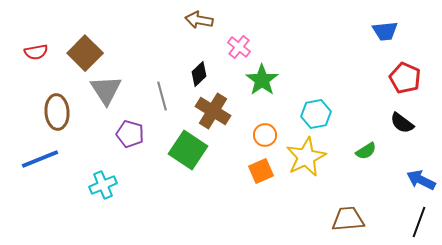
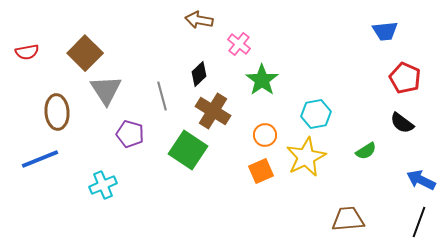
pink cross: moved 3 px up
red semicircle: moved 9 px left
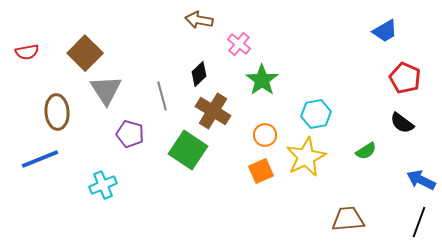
blue trapezoid: rotated 24 degrees counterclockwise
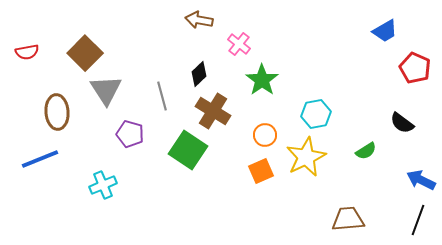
red pentagon: moved 10 px right, 10 px up
black line: moved 1 px left, 2 px up
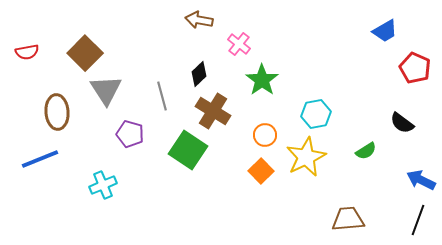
orange square: rotated 20 degrees counterclockwise
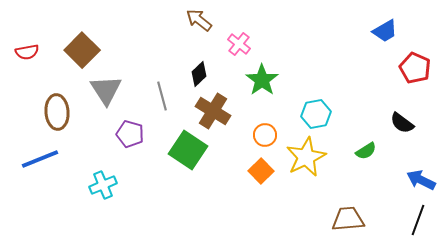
brown arrow: rotated 28 degrees clockwise
brown square: moved 3 px left, 3 px up
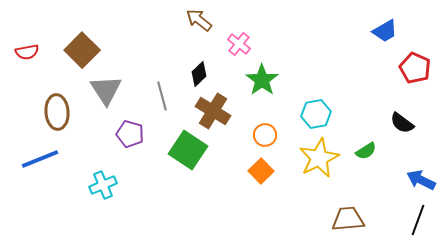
yellow star: moved 13 px right, 1 px down
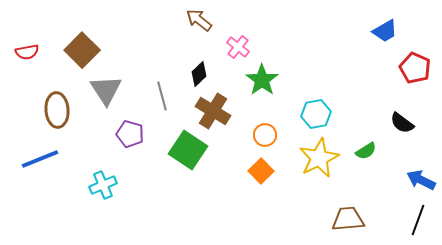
pink cross: moved 1 px left, 3 px down
brown ellipse: moved 2 px up
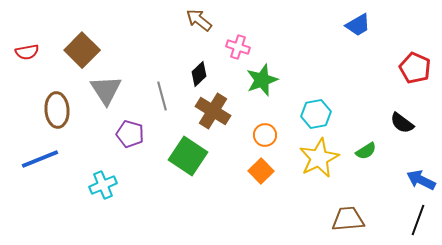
blue trapezoid: moved 27 px left, 6 px up
pink cross: rotated 20 degrees counterclockwise
green star: rotated 16 degrees clockwise
green square: moved 6 px down
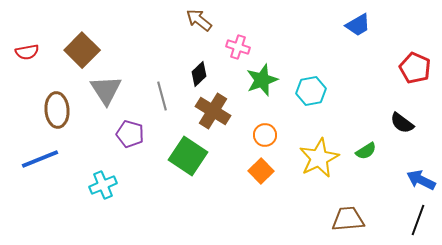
cyan hexagon: moved 5 px left, 23 px up
